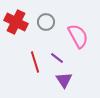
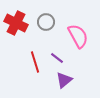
red cross: moved 1 px down
purple triangle: rotated 24 degrees clockwise
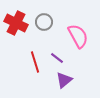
gray circle: moved 2 px left
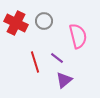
gray circle: moved 1 px up
pink semicircle: rotated 15 degrees clockwise
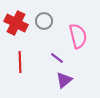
red line: moved 15 px left; rotated 15 degrees clockwise
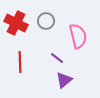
gray circle: moved 2 px right
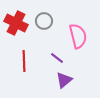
gray circle: moved 2 px left
red line: moved 4 px right, 1 px up
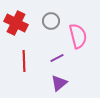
gray circle: moved 7 px right
purple line: rotated 64 degrees counterclockwise
purple triangle: moved 5 px left, 3 px down
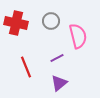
red cross: rotated 15 degrees counterclockwise
red line: moved 2 px right, 6 px down; rotated 20 degrees counterclockwise
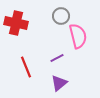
gray circle: moved 10 px right, 5 px up
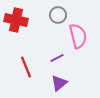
gray circle: moved 3 px left, 1 px up
red cross: moved 3 px up
